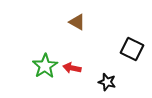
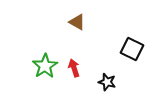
red arrow: moved 2 px right; rotated 60 degrees clockwise
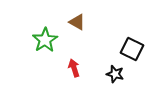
green star: moved 26 px up
black star: moved 8 px right, 8 px up
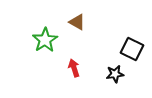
black star: rotated 24 degrees counterclockwise
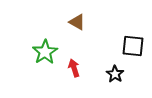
green star: moved 12 px down
black square: moved 1 px right, 3 px up; rotated 20 degrees counterclockwise
black star: rotated 30 degrees counterclockwise
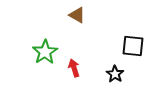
brown triangle: moved 7 px up
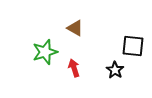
brown triangle: moved 2 px left, 13 px down
green star: rotated 15 degrees clockwise
black star: moved 4 px up
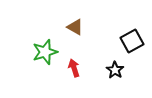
brown triangle: moved 1 px up
black square: moved 1 px left, 5 px up; rotated 35 degrees counterclockwise
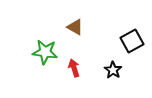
green star: rotated 25 degrees clockwise
black star: moved 2 px left
